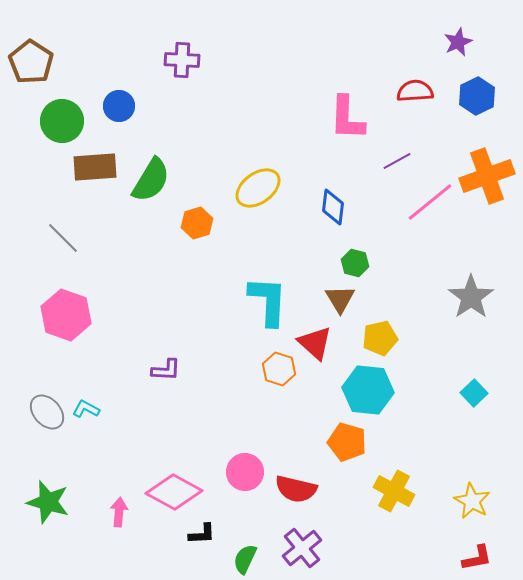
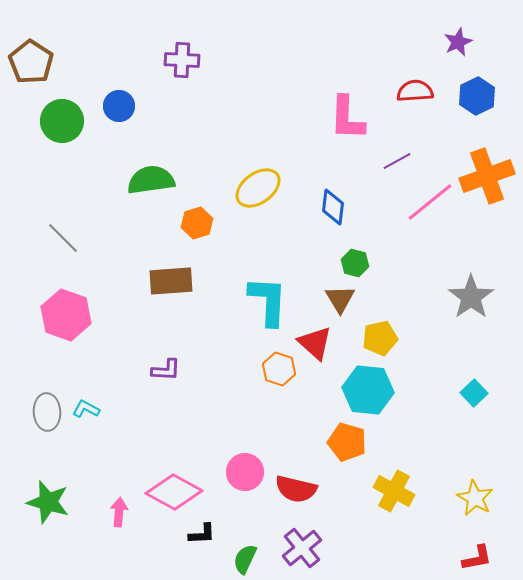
brown rectangle at (95, 167): moved 76 px right, 114 px down
green semicircle at (151, 180): rotated 129 degrees counterclockwise
gray ellipse at (47, 412): rotated 39 degrees clockwise
yellow star at (472, 501): moved 3 px right, 3 px up
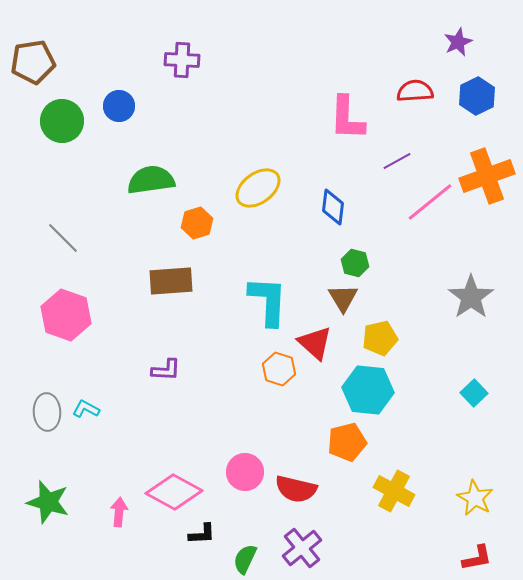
brown pentagon at (31, 62): moved 2 px right; rotated 30 degrees clockwise
brown triangle at (340, 299): moved 3 px right, 1 px up
orange pentagon at (347, 442): rotated 30 degrees counterclockwise
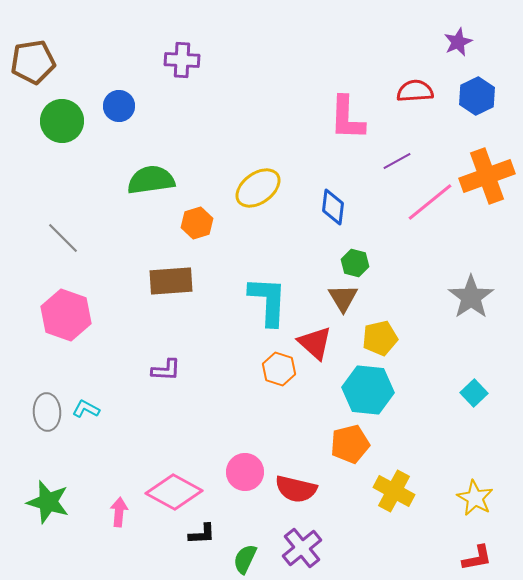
orange pentagon at (347, 442): moved 3 px right, 2 px down
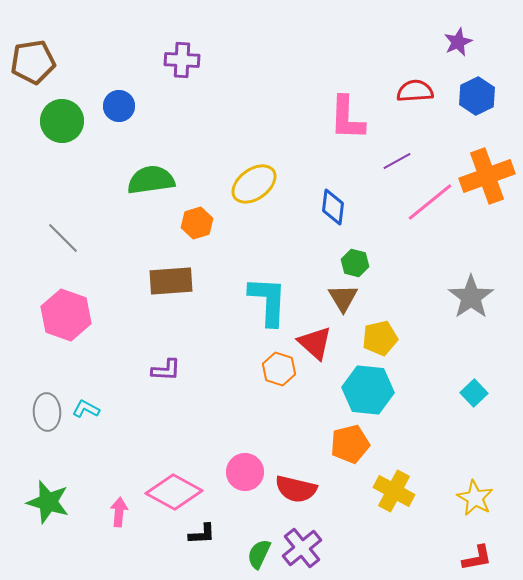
yellow ellipse at (258, 188): moved 4 px left, 4 px up
green semicircle at (245, 559): moved 14 px right, 5 px up
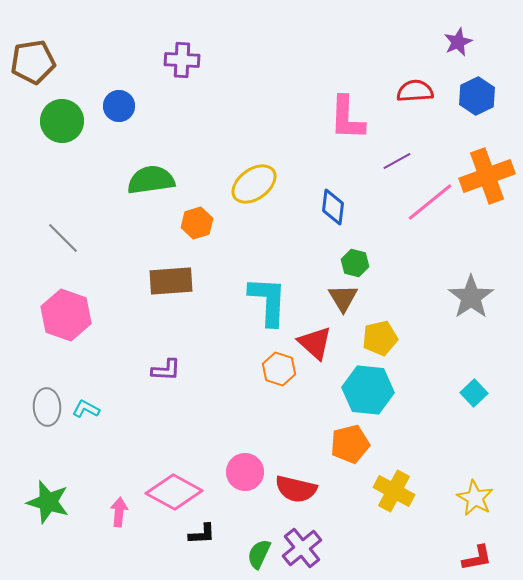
gray ellipse at (47, 412): moved 5 px up
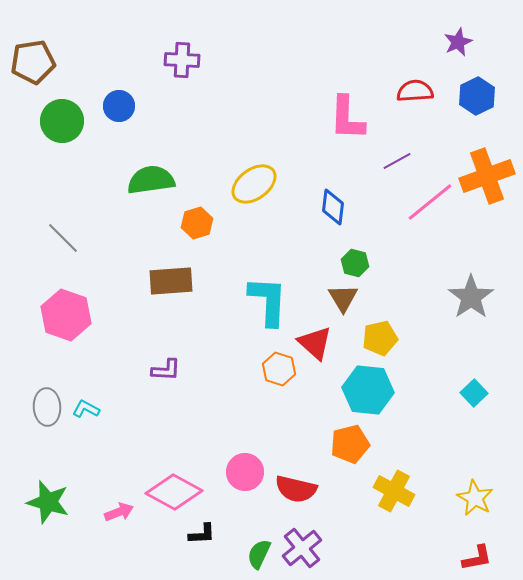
pink arrow at (119, 512): rotated 64 degrees clockwise
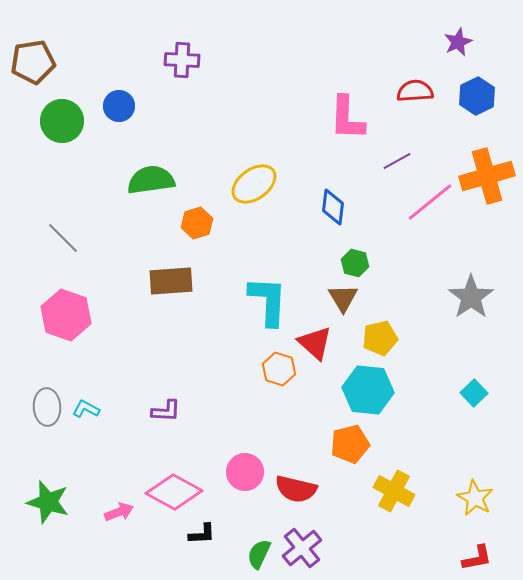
orange cross at (487, 176): rotated 4 degrees clockwise
purple L-shape at (166, 370): moved 41 px down
